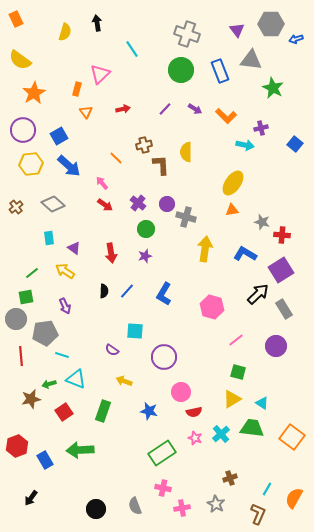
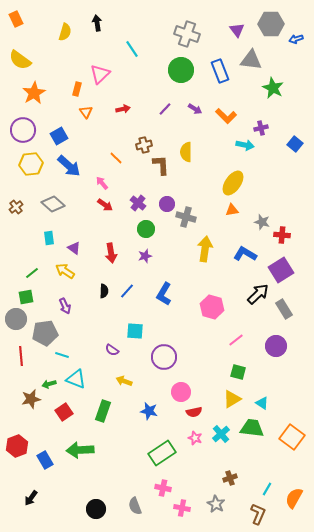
pink cross at (182, 508): rotated 21 degrees clockwise
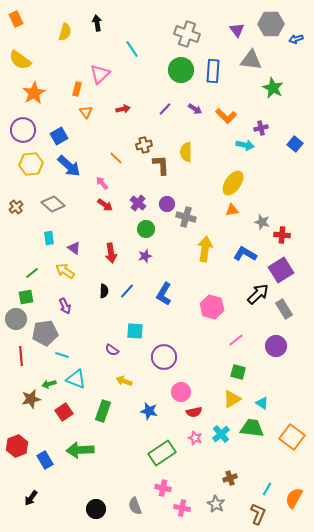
blue rectangle at (220, 71): moved 7 px left; rotated 25 degrees clockwise
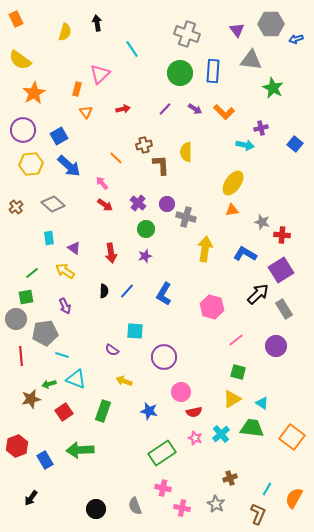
green circle at (181, 70): moved 1 px left, 3 px down
orange L-shape at (226, 116): moved 2 px left, 4 px up
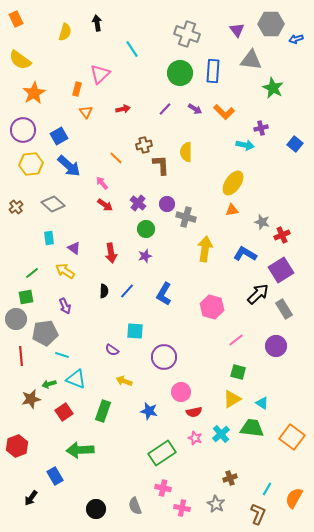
red cross at (282, 235): rotated 28 degrees counterclockwise
blue rectangle at (45, 460): moved 10 px right, 16 px down
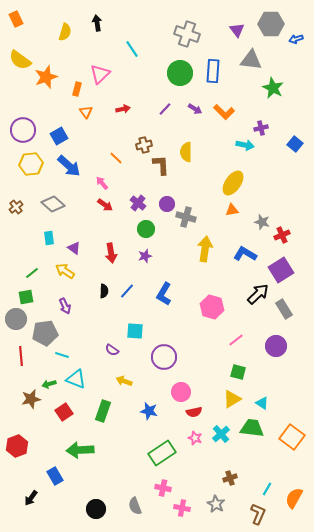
orange star at (34, 93): moved 12 px right, 16 px up; rotated 10 degrees clockwise
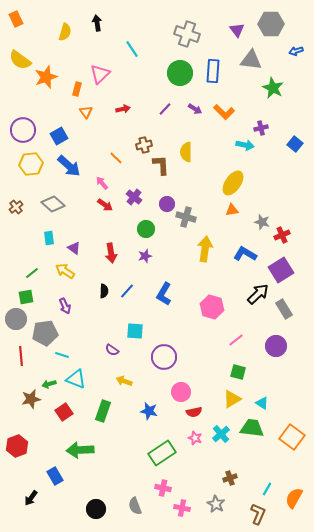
blue arrow at (296, 39): moved 12 px down
purple cross at (138, 203): moved 4 px left, 6 px up
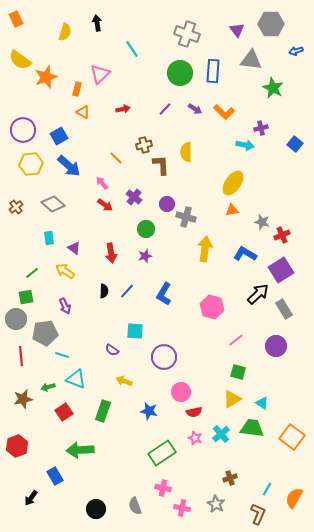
orange triangle at (86, 112): moved 3 px left; rotated 24 degrees counterclockwise
green arrow at (49, 384): moved 1 px left, 3 px down
brown star at (31, 399): moved 8 px left
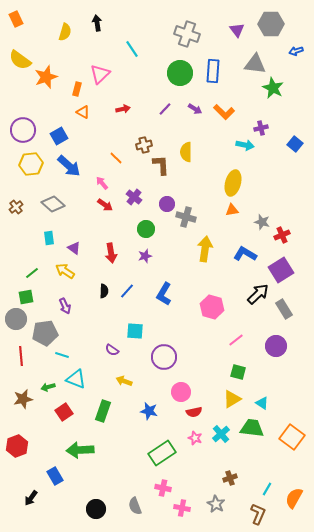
gray triangle at (251, 60): moved 4 px right, 4 px down
yellow ellipse at (233, 183): rotated 20 degrees counterclockwise
